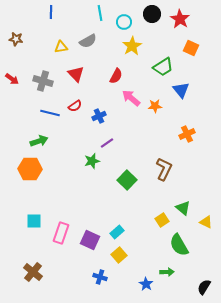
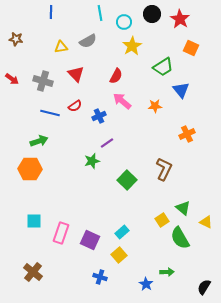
pink arrow at (131, 98): moved 9 px left, 3 px down
cyan rectangle at (117, 232): moved 5 px right
green semicircle at (179, 245): moved 1 px right, 7 px up
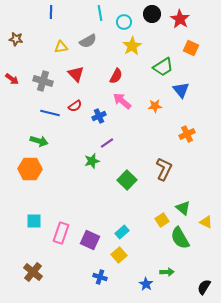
green arrow at (39, 141): rotated 36 degrees clockwise
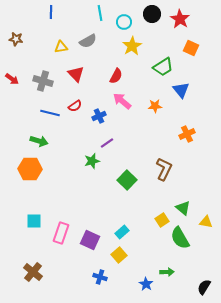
yellow triangle at (206, 222): rotated 16 degrees counterclockwise
